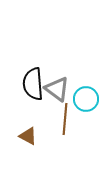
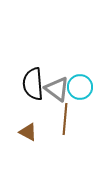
cyan circle: moved 6 px left, 12 px up
brown triangle: moved 4 px up
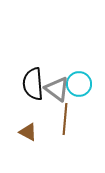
cyan circle: moved 1 px left, 3 px up
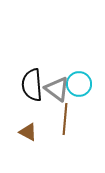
black semicircle: moved 1 px left, 1 px down
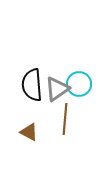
gray triangle: rotated 48 degrees clockwise
brown triangle: moved 1 px right
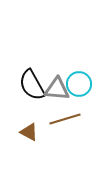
black semicircle: rotated 24 degrees counterclockwise
gray triangle: rotated 40 degrees clockwise
brown line: rotated 68 degrees clockwise
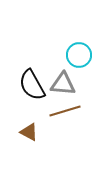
cyan circle: moved 29 px up
gray triangle: moved 6 px right, 5 px up
brown line: moved 8 px up
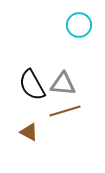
cyan circle: moved 30 px up
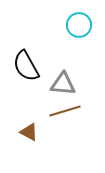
black semicircle: moved 6 px left, 19 px up
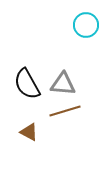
cyan circle: moved 7 px right
black semicircle: moved 1 px right, 18 px down
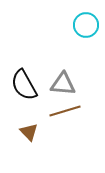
black semicircle: moved 3 px left, 1 px down
brown triangle: rotated 18 degrees clockwise
